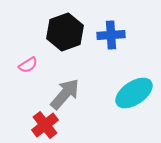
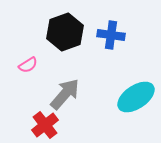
blue cross: rotated 12 degrees clockwise
cyan ellipse: moved 2 px right, 4 px down
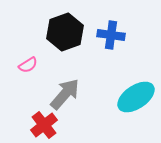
red cross: moved 1 px left
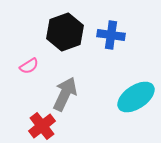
pink semicircle: moved 1 px right, 1 px down
gray arrow: rotated 16 degrees counterclockwise
red cross: moved 2 px left, 1 px down
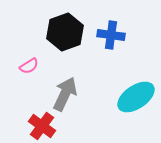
red cross: rotated 16 degrees counterclockwise
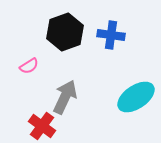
gray arrow: moved 3 px down
